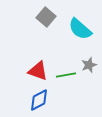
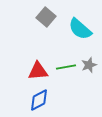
red triangle: rotated 25 degrees counterclockwise
green line: moved 8 px up
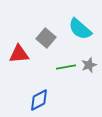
gray square: moved 21 px down
red triangle: moved 19 px left, 17 px up
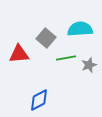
cyan semicircle: rotated 135 degrees clockwise
green line: moved 9 px up
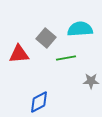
gray star: moved 2 px right, 16 px down; rotated 21 degrees clockwise
blue diamond: moved 2 px down
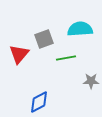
gray square: moved 2 px left, 1 px down; rotated 30 degrees clockwise
red triangle: rotated 45 degrees counterclockwise
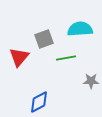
red triangle: moved 3 px down
